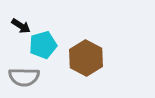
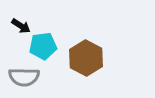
cyan pentagon: moved 1 px down; rotated 8 degrees clockwise
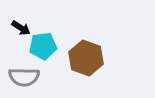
black arrow: moved 2 px down
brown hexagon: rotated 8 degrees counterclockwise
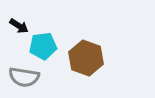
black arrow: moved 2 px left, 2 px up
gray semicircle: rotated 8 degrees clockwise
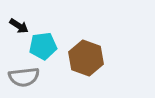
gray semicircle: rotated 16 degrees counterclockwise
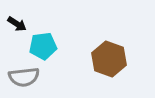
black arrow: moved 2 px left, 2 px up
brown hexagon: moved 23 px right, 1 px down
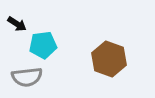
cyan pentagon: moved 1 px up
gray semicircle: moved 3 px right
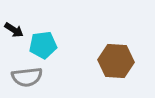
black arrow: moved 3 px left, 6 px down
brown hexagon: moved 7 px right, 2 px down; rotated 16 degrees counterclockwise
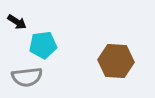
black arrow: moved 3 px right, 8 px up
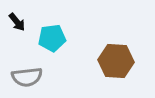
black arrow: rotated 18 degrees clockwise
cyan pentagon: moved 9 px right, 7 px up
